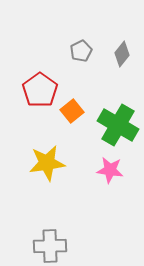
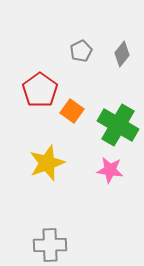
orange square: rotated 15 degrees counterclockwise
yellow star: rotated 12 degrees counterclockwise
gray cross: moved 1 px up
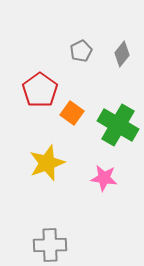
orange square: moved 2 px down
pink star: moved 6 px left, 8 px down
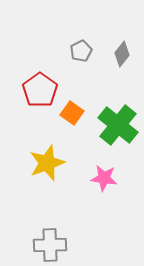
green cross: rotated 9 degrees clockwise
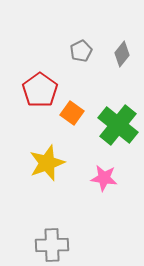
gray cross: moved 2 px right
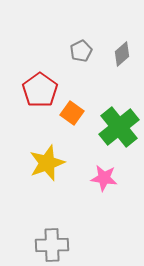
gray diamond: rotated 10 degrees clockwise
green cross: moved 1 px right, 2 px down; rotated 12 degrees clockwise
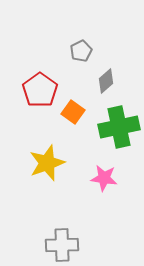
gray diamond: moved 16 px left, 27 px down
orange square: moved 1 px right, 1 px up
green cross: rotated 27 degrees clockwise
gray cross: moved 10 px right
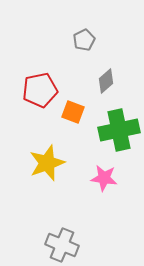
gray pentagon: moved 3 px right, 11 px up
red pentagon: rotated 24 degrees clockwise
orange square: rotated 15 degrees counterclockwise
green cross: moved 3 px down
gray cross: rotated 24 degrees clockwise
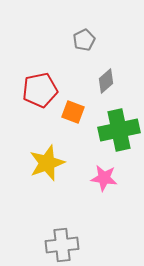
gray cross: rotated 28 degrees counterclockwise
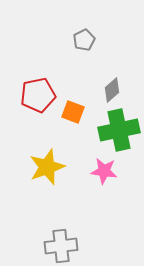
gray diamond: moved 6 px right, 9 px down
red pentagon: moved 2 px left, 5 px down
yellow star: moved 4 px down
pink star: moved 7 px up
gray cross: moved 1 px left, 1 px down
